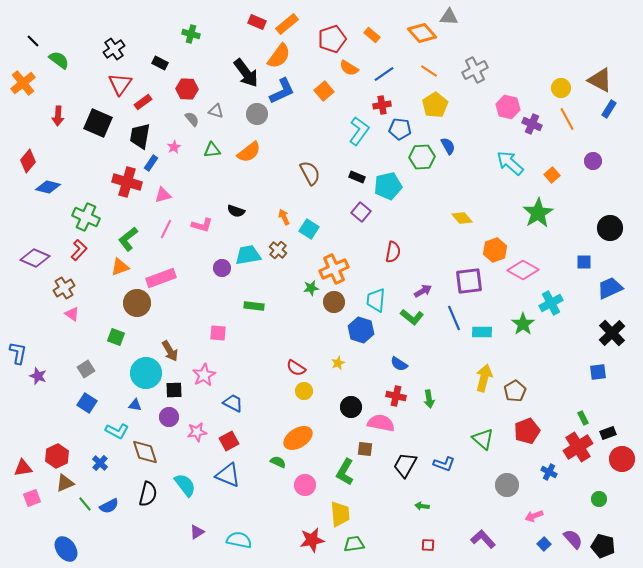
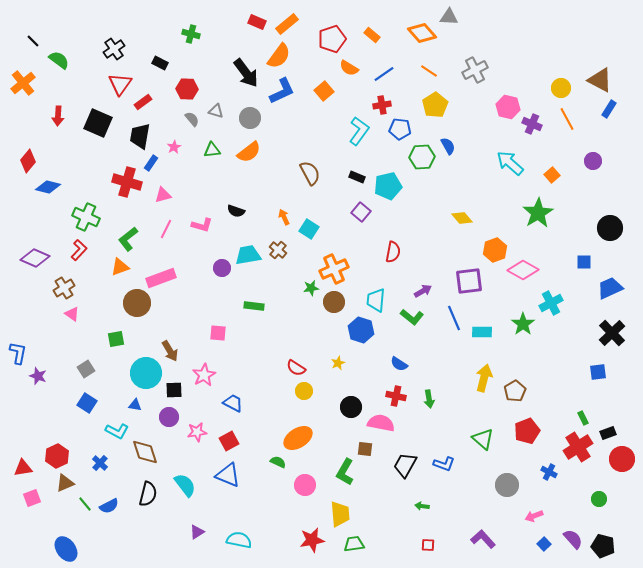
gray circle at (257, 114): moved 7 px left, 4 px down
green square at (116, 337): moved 2 px down; rotated 30 degrees counterclockwise
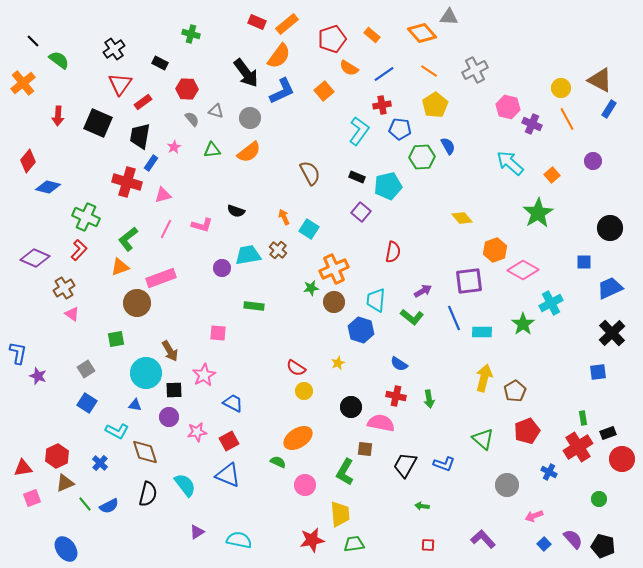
green rectangle at (583, 418): rotated 16 degrees clockwise
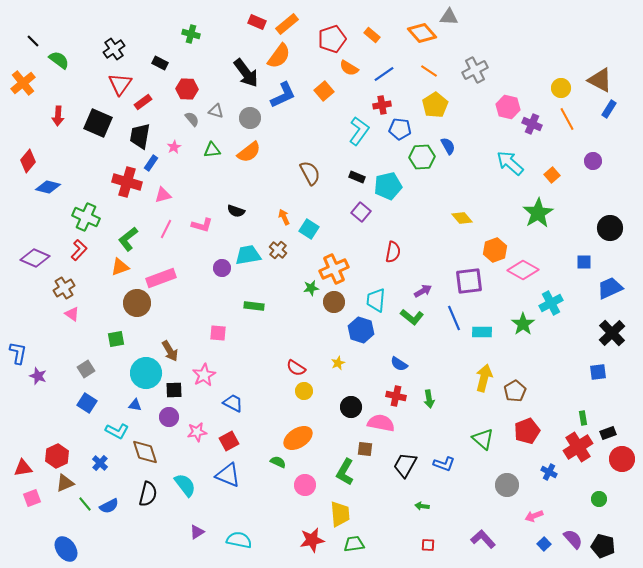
blue L-shape at (282, 91): moved 1 px right, 4 px down
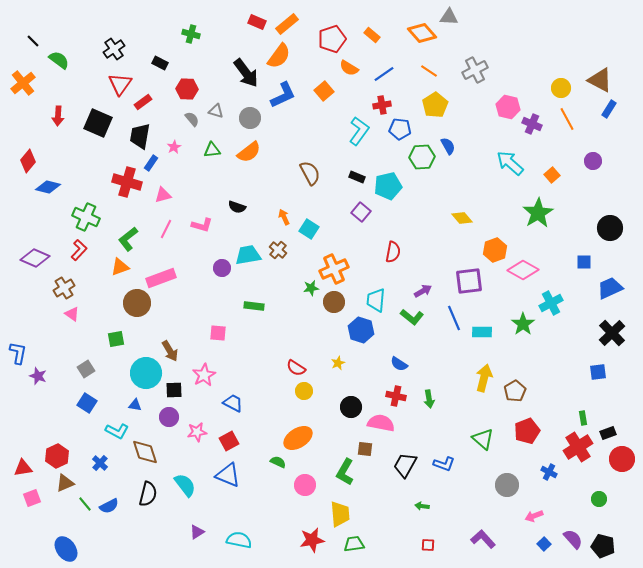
black semicircle at (236, 211): moved 1 px right, 4 px up
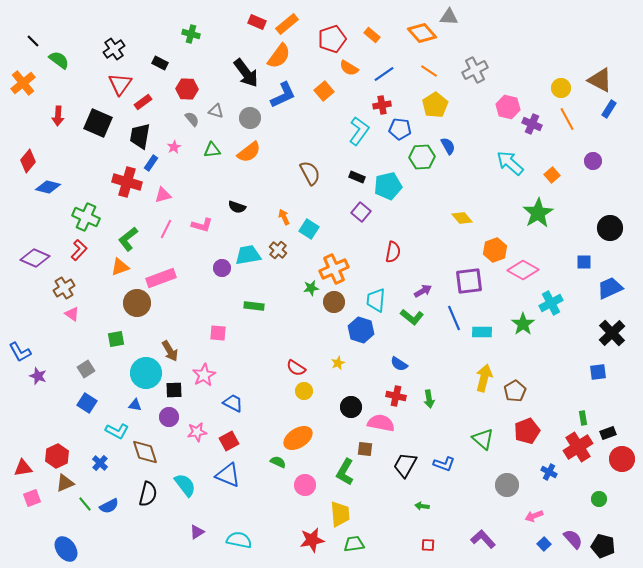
blue L-shape at (18, 353): moved 2 px right, 1 px up; rotated 140 degrees clockwise
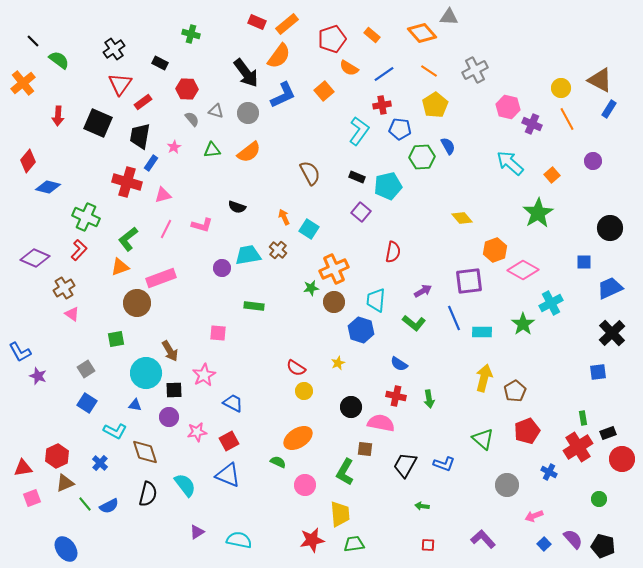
gray circle at (250, 118): moved 2 px left, 5 px up
green L-shape at (412, 317): moved 2 px right, 6 px down
cyan L-shape at (117, 431): moved 2 px left
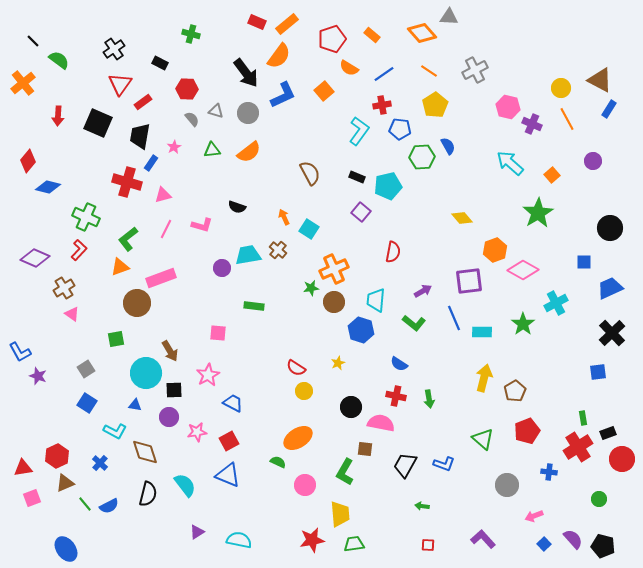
cyan cross at (551, 303): moved 5 px right
pink star at (204, 375): moved 4 px right
blue cross at (549, 472): rotated 21 degrees counterclockwise
